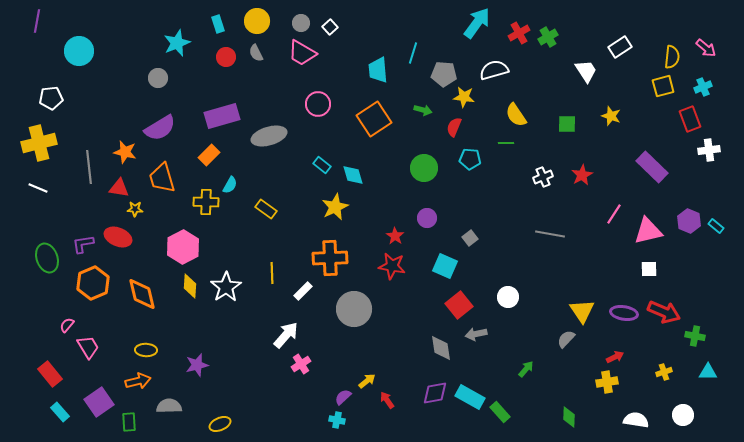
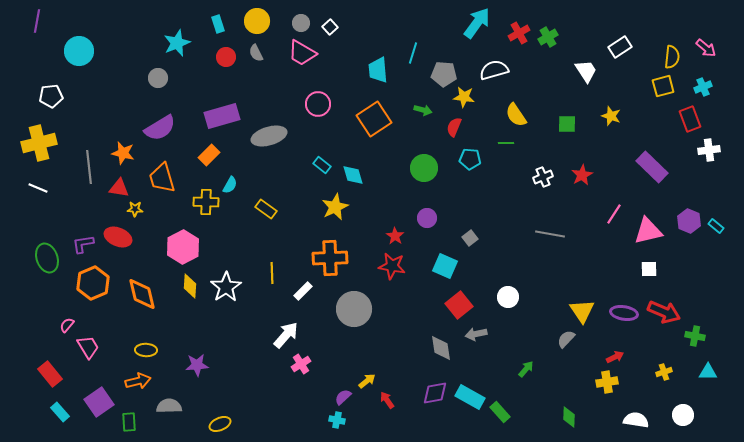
white pentagon at (51, 98): moved 2 px up
orange star at (125, 152): moved 2 px left, 1 px down
purple star at (197, 365): rotated 10 degrees clockwise
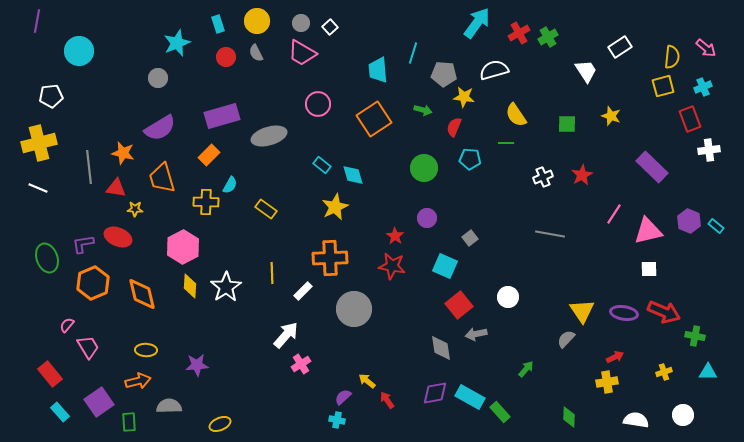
red triangle at (119, 188): moved 3 px left
yellow arrow at (367, 381): rotated 102 degrees counterclockwise
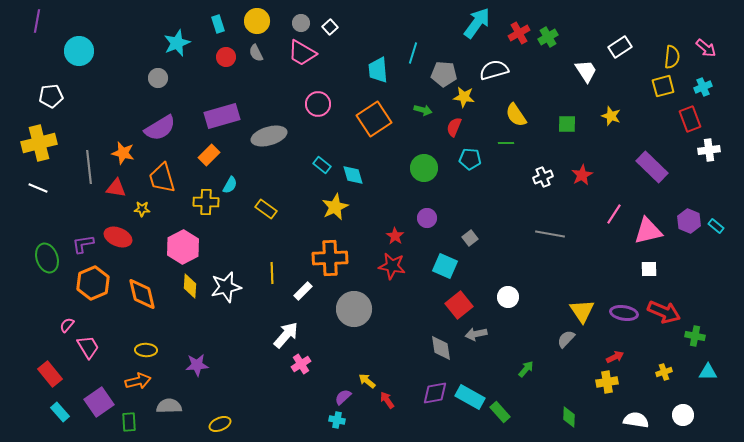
yellow star at (135, 209): moved 7 px right
white star at (226, 287): rotated 20 degrees clockwise
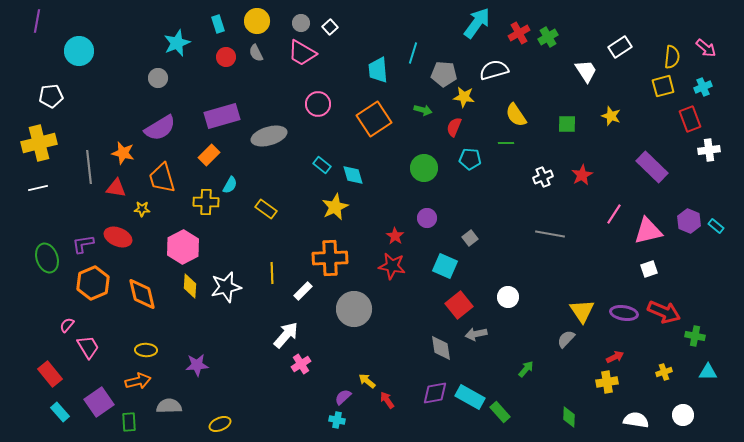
white line at (38, 188): rotated 36 degrees counterclockwise
white square at (649, 269): rotated 18 degrees counterclockwise
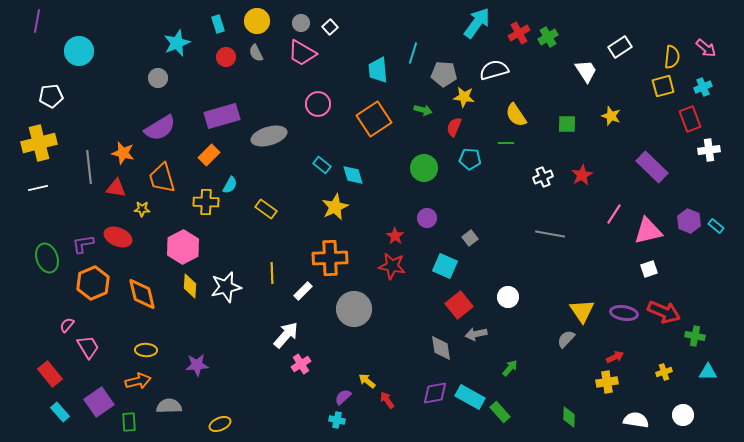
green arrow at (526, 369): moved 16 px left, 1 px up
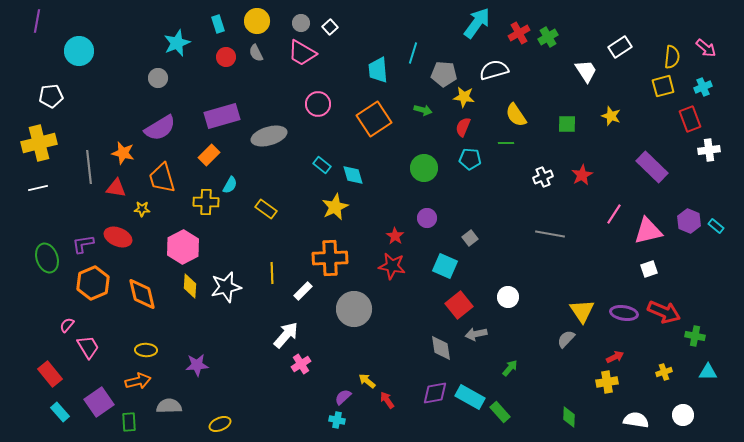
red semicircle at (454, 127): moved 9 px right
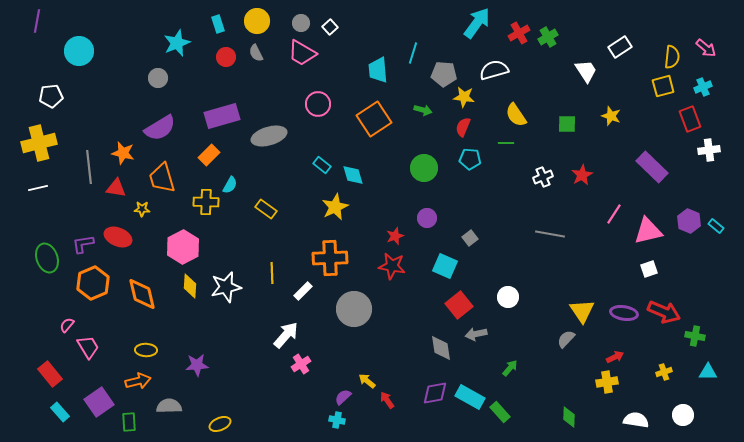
red star at (395, 236): rotated 18 degrees clockwise
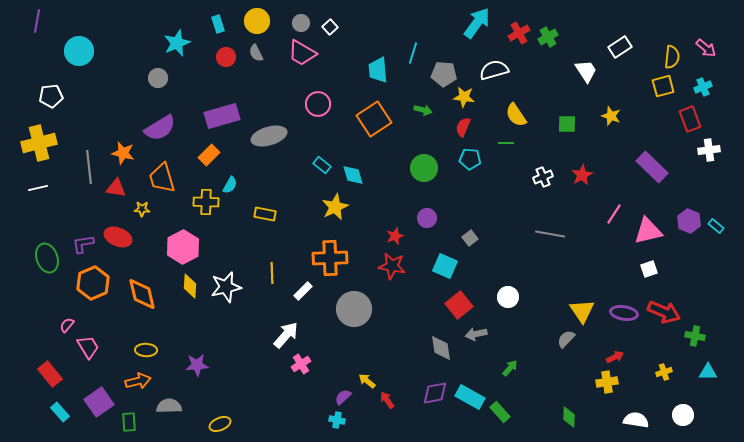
yellow rectangle at (266, 209): moved 1 px left, 5 px down; rotated 25 degrees counterclockwise
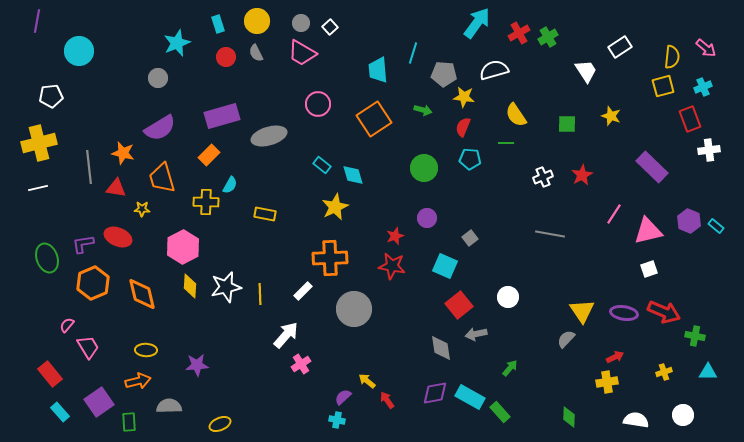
yellow line at (272, 273): moved 12 px left, 21 px down
